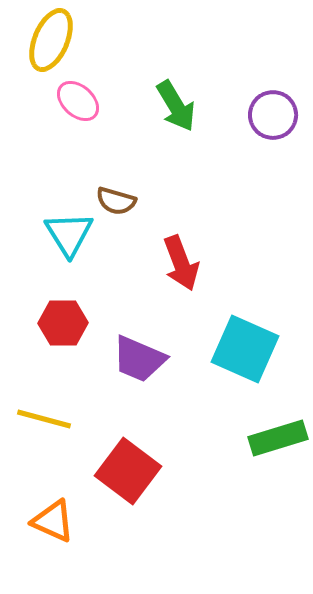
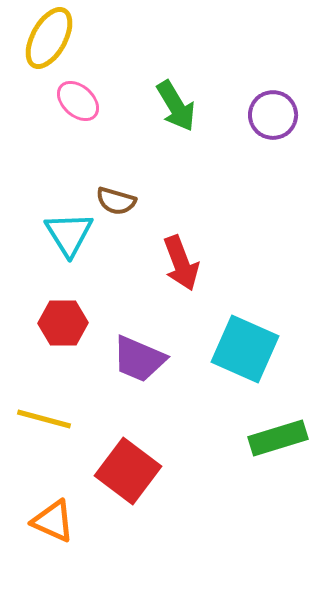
yellow ellipse: moved 2 px left, 2 px up; rotated 6 degrees clockwise
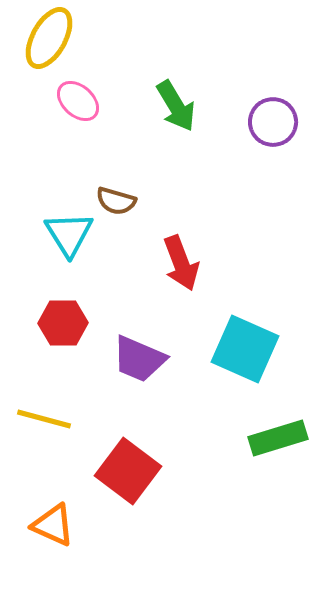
purple circle: moved 7 px down
orange triangle: moved 4 px down
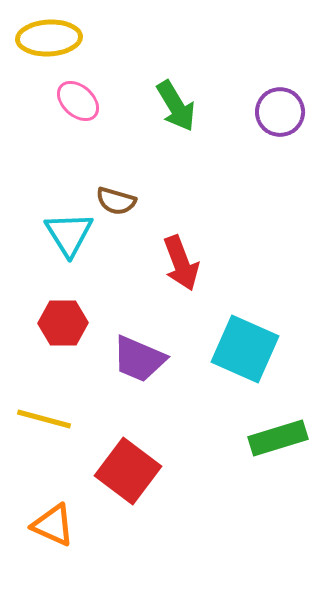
yellow ellipse: rotated 58 degrees clockwise
purple circle: moved 7 px right, 10 px up
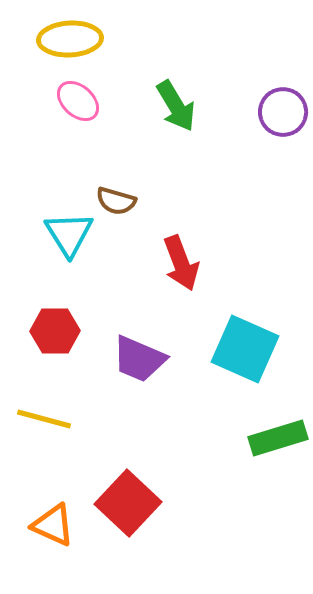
yellow ellipse: moved 21 px right, 1 px down
purple circle: moved 3 px right
red hexagon: moved 8 px left, 8 px down
red square: moved 32 px down; rotated 6 degrees clockwise
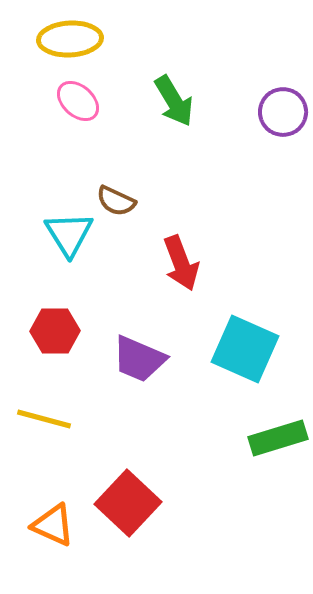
green arrow: moved 2 px left, 5 px up
brown semicircle: rotated 9 degrees clockwise
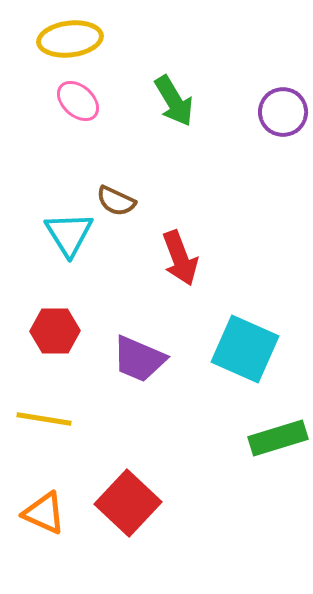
yellow ellipse: rotated 4 degrees counterclockwise
red arrow: moved 1 px left, 5 px up
yellow line: rotated 6 degrees counterclockwise
orange triangle: moved 9 px left, 12 px up
